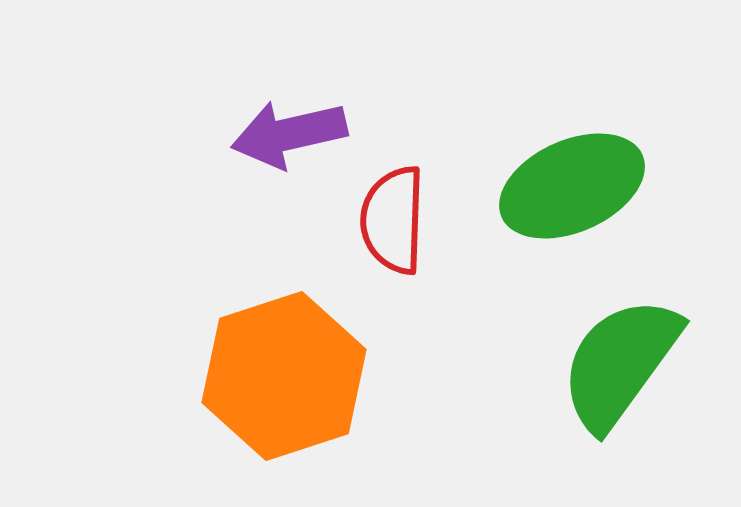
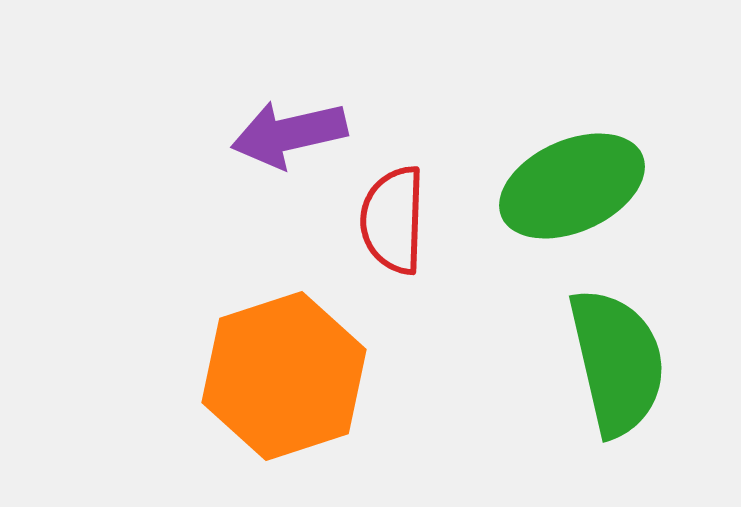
green semicircle: moved 3 px left, 1 px up; rotated 131 degrees clockwise
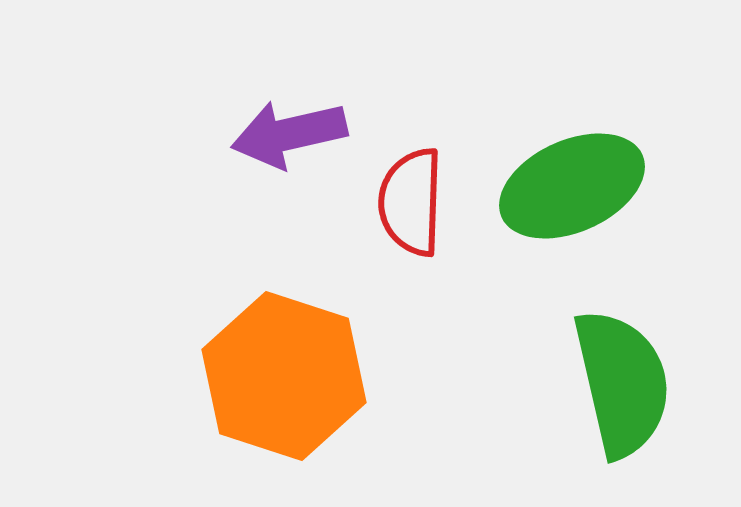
red semicircle: moved 18 px right, 18 px up
green semicircle: moved 5 px right, 21 px down
orange hexagon: rotated 24 degrees counterclockwise
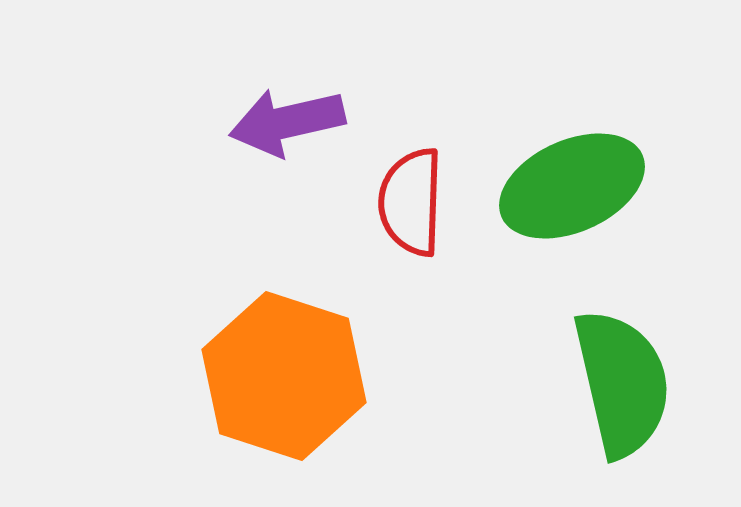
purple arrow: moved 2 px left, 12 px up
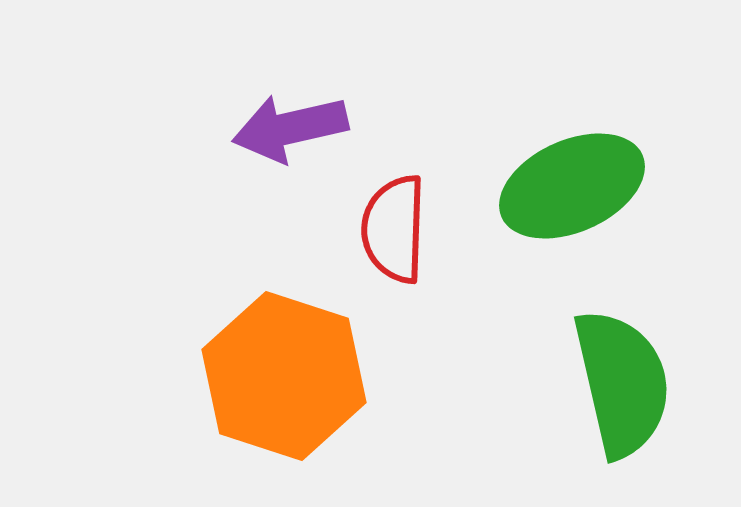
purple arrow: moved 3 px right, 6 px down
red semicircle: moved 17 px left, 27 px down
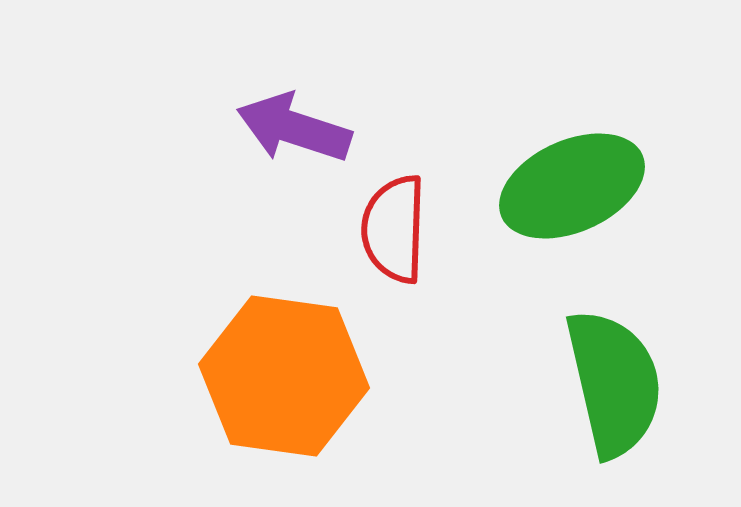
purple arrow: moved 4 px right; rotated 31 degrees clockwise
orange hexagon: rotated 10 degrees counterclockwise
green semicircle: moved 8 px left
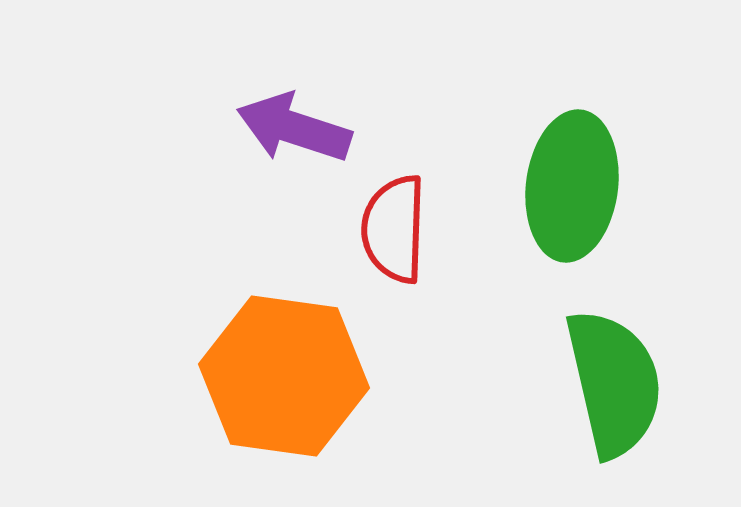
green ellipse: rotated 59 degrees counterclockwise
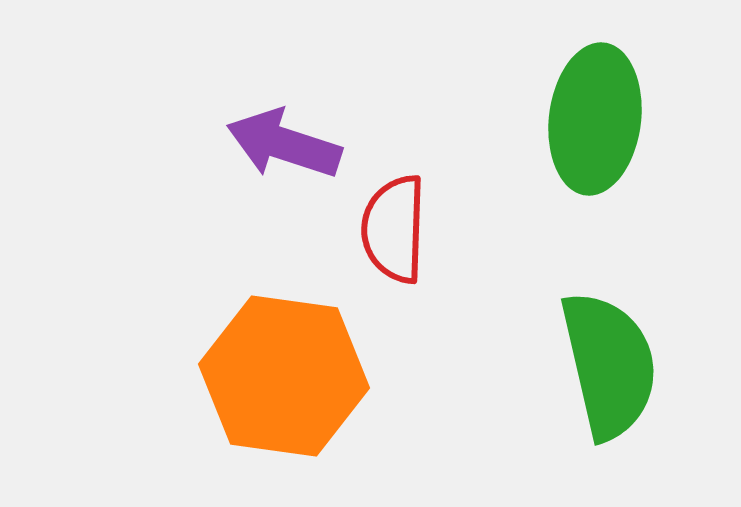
purple arrow: moved 10 px left, 16 px down
green ellipse: moved 23 px right, 67 px up
green semicircle: moved 5 px left, 18 px up
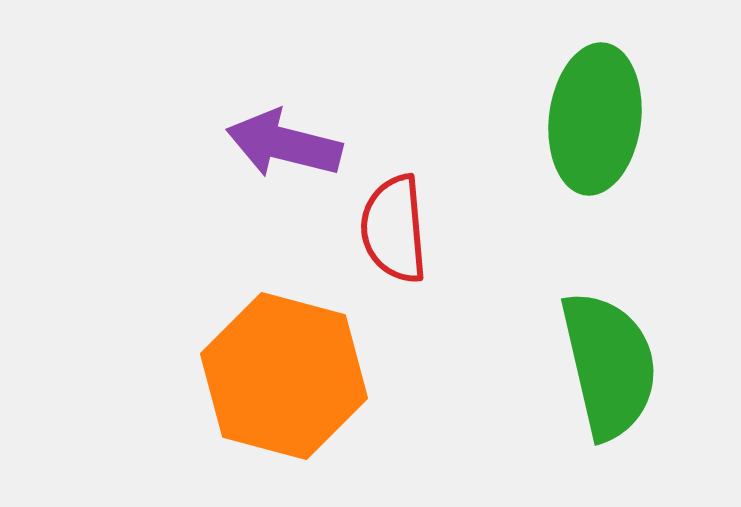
purple arrow: rotated 4 degrees counterclockwise
red semicircle: rotated 7 degrees counterclockwise
orange hexagon: rotated 7 degrees clockwise
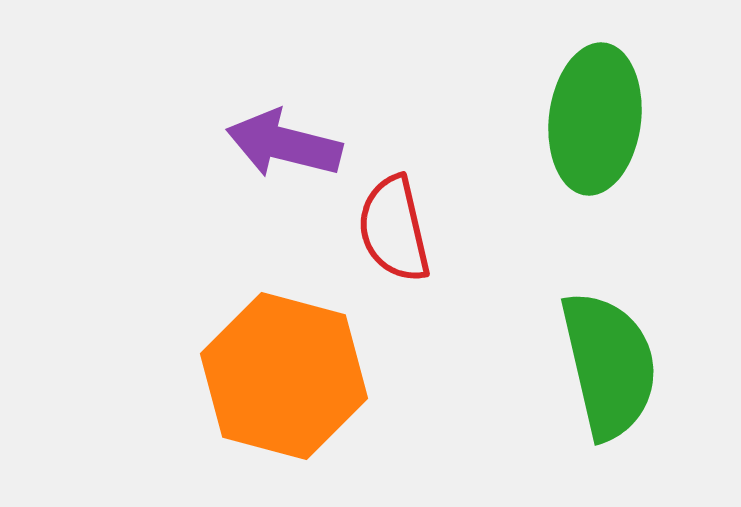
red semicircle: rotated 8 degrees counterclockwise
